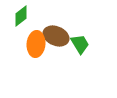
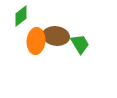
brown ellipse: rotated 15 degrees counterclockwise
orange ellipse: moved 3 px up
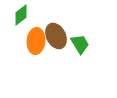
green diamond: moved 1 px up
brown ellipse: rotated 55 degrees clockwise
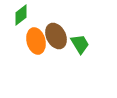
orange ellipse: rotated 20 degrees counterclockwise
